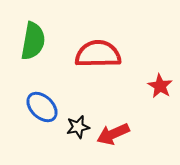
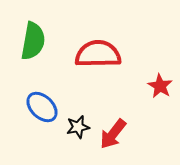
red arrow: rotated 28 degrees counterclockwise
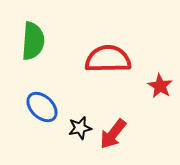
green semicircle: rotated 6 degrees counterclockwise
red semicircle: moved 10 px right, 5 px down
black star: moved 2 px right, 1 px down
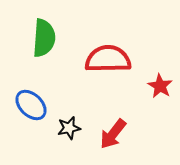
green semicircle: moved 11 px right, 3 px up
blue ellipse: moved 11 px left, 2 px up
black star: moved 11 px left
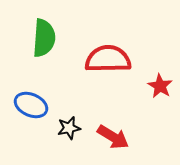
blue ellipse: rotated 20 degrees counterclockwise
red arrow: moved 3 px down; rotated 96 degrees counterclockwise
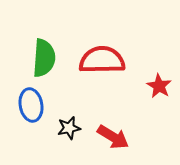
green semicircle: moved 20 px down
red semicircle: moved 6 px left, 1 px down
red star: moved 1 px left
blue ellipse: rotated 56 degrees clockwise
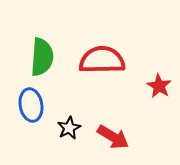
green semicircle: moved 2 px left, 1 px up
black star: rotated 15 degrees counterclockwise
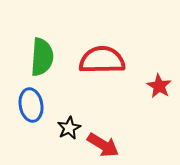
red arrow: moved 10 px left, 8 px down
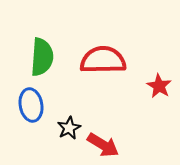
red semicircle: moved 1 px right
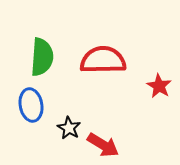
black star: rotated 15 degrees counterclockwise
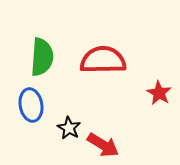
red star: moved 7 px down
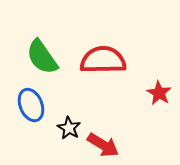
green semicircle: rotated 141 degrees clockwise
blue ellipse: rotated 12 degrees counterclockwise
